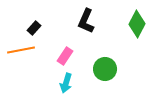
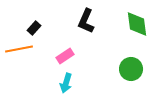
green diamond: rotated 36 degrees counterclockwise
orange line: moved 2 px left, 1 px up
pink rectangle: rotated 24 degrees clockwise
green circle: moved 26 px right
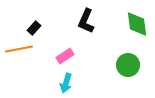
green circle: moved 3 px left, 4 px up
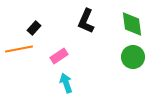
green diamond: moved 5 px left
pink rectangle: moved 6 px left
green circle: moved 5 px right, 8 px up
cyan arrow: rotated 144 degrees clockwise
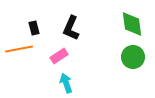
black L-shape: moved 15 px left, 7 px down
black rectangle: rotated 56 degrees counterclockwise
